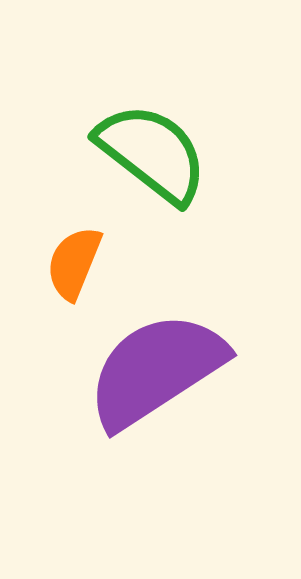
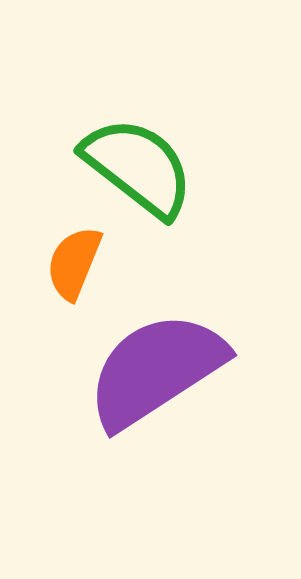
green semicircle: moved 14 px left, 14 px down
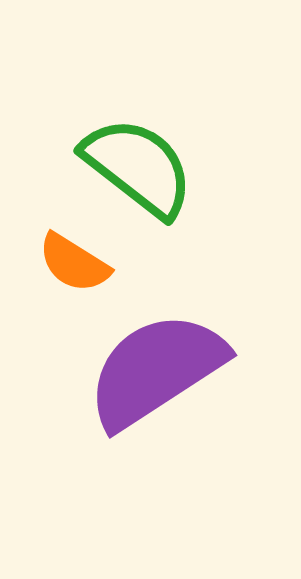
orange semicircle: rotated 80 degrees counterclockwise
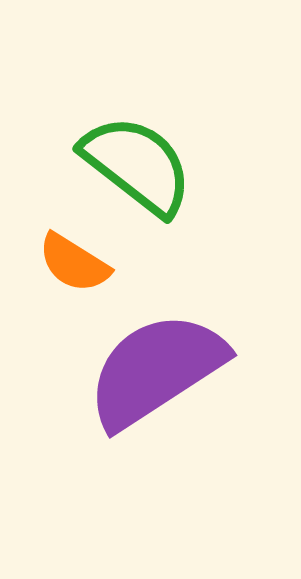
green semicircle: moved 1 px left, 2 px up
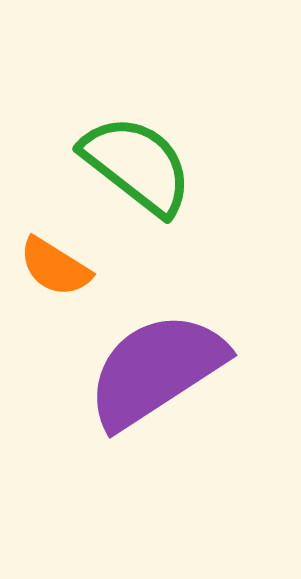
orange semicircle: moved 19 px left, 4 px down
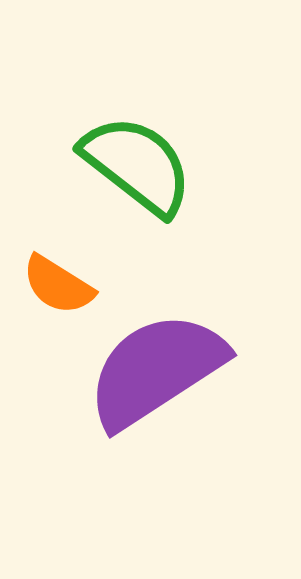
orange semicircle: moved 3 px right, 18 px down
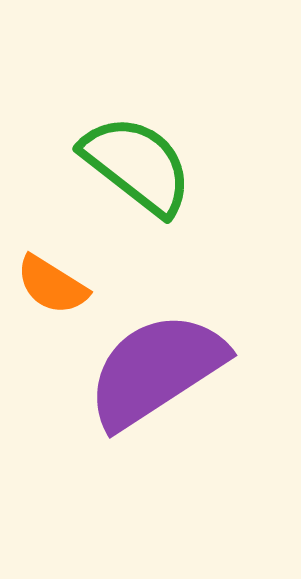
orange semicircle: moved 6 px left
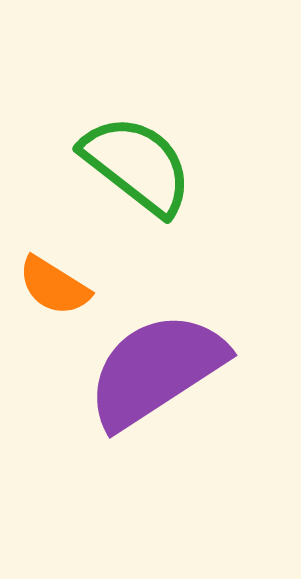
orange semicircle: moved 2 px right, 1 px down
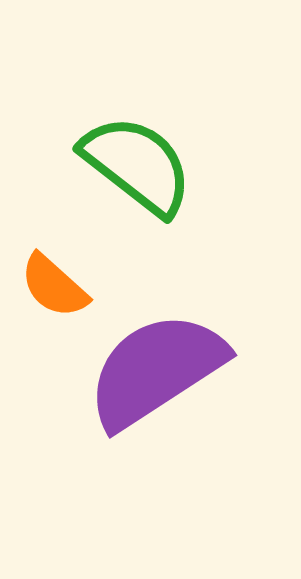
orange semicircle: rotated 10 degrees clockwise
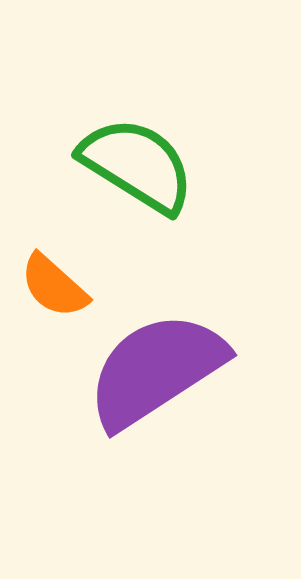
green semicircle: rotated 6 degrees counterclockwise
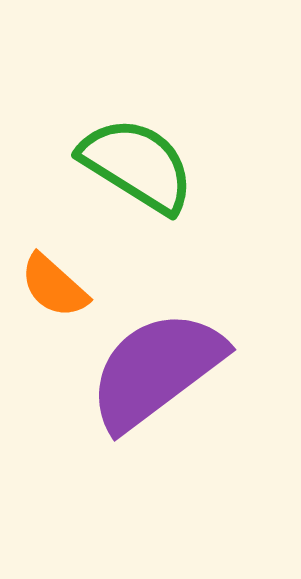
purple semicircle: rotated 4 degrees counterclockwise
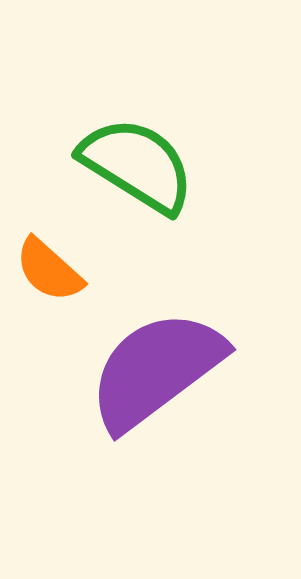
orange semicircle: moved 5 px left, 16 px up
